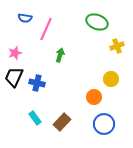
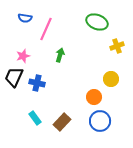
pink star: moved 8 px right, 3 px down
blue circle: moved 4 px left, 3 px up
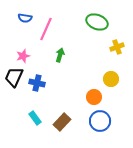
yellow cross: moved 1 px down
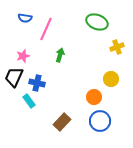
cyan rectangle: moved 6 px left, 17 px up
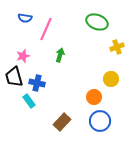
black trapezoid: rotated 40 degrees counterclockwise
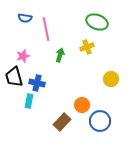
pink line: rotated 35 degrees counterclockwise
yellow cross: moved 30 px left
orange circle: moved 12 px left, 8 px down
cyan rectangle: rotated 48 degrees clockwise
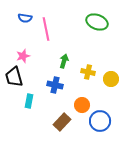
yellow cross: moved 1 px right, 25 px down; rotated 32 degrees clockwise
green arrow: moved 4 px right, 6 px down
blue cross: moved 18 px right, 2 px down
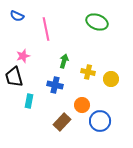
blue semicircle: moved 8 px left, 2 px up; rotated 16 degrees clockwise
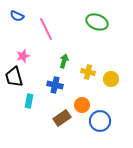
pink line: rotated 15 degrees counterclockwise
brown rectangle: moved 4 px up; rotated 12 degrees clockwise
